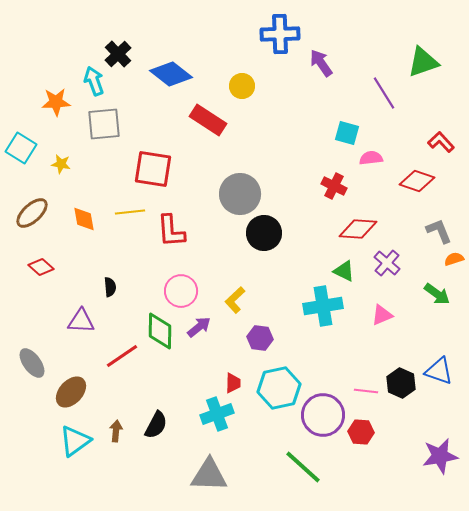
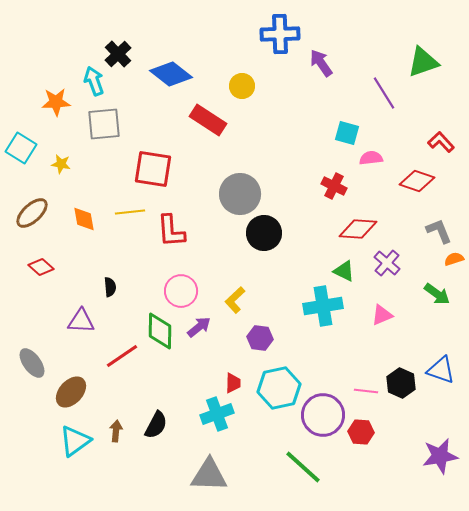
blue triangle at (439, 371): moved 2 px right, 1 px up
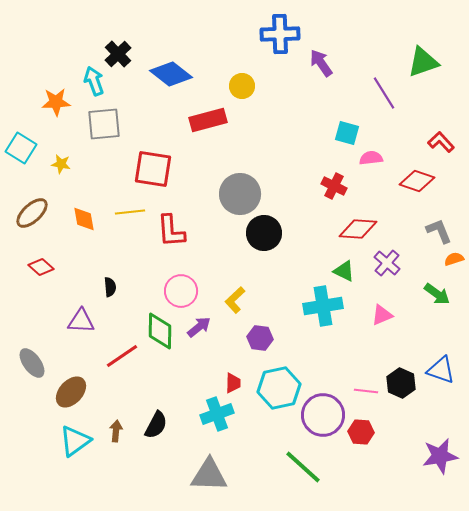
red rectangle at (208, 120): rotated 48 degrees counterclockwise
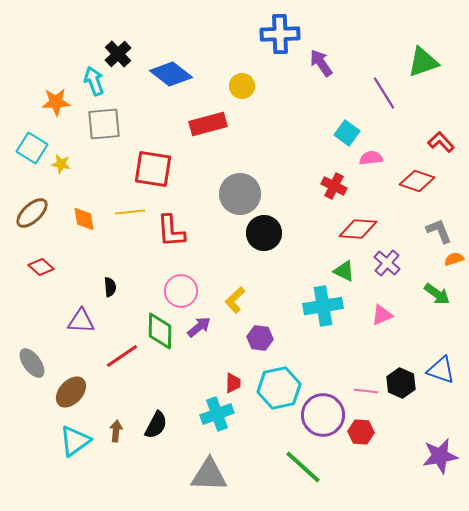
red rectangle at (208, 120): moved 4 px down
cyan square at (347, 133): rotated 20 degrees clockwise
cyan square at (21, 148): moved 11 px right
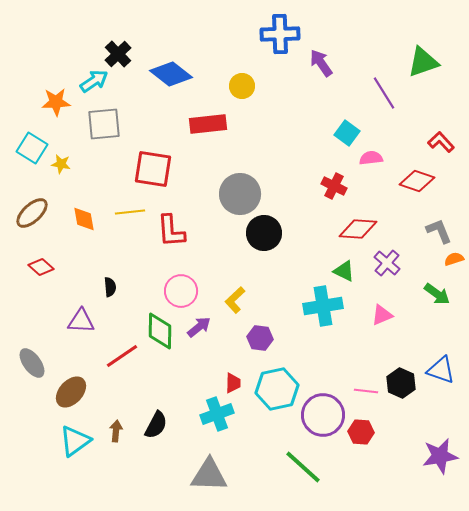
cyan arrow at (94, 81): rotated 76 degrees clockwise
red rectangle at (208, 124): rotated 9 degrees clockwise
cyan hexagon at (279, 388): moved 2 px left, 1 px down
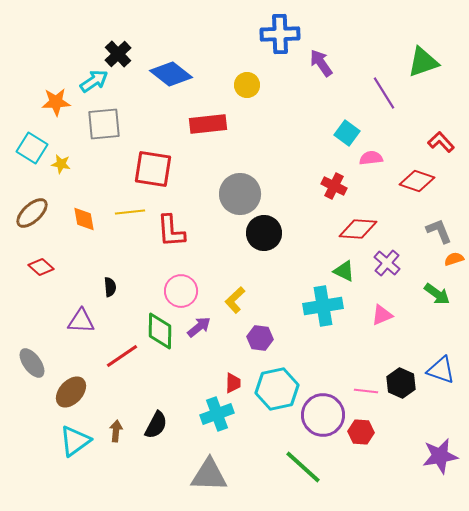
yellow circle at (242, 86): moved 5 px right, 1 px up
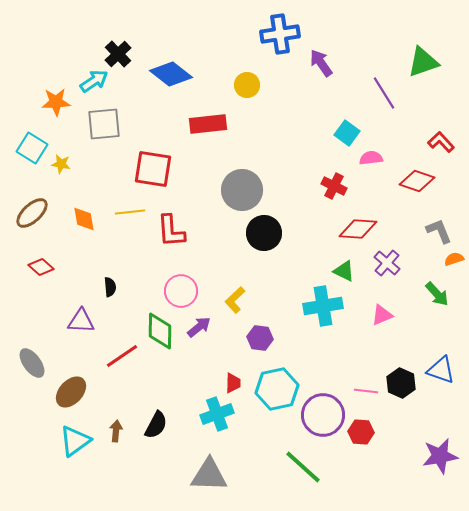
blue cross at (280, 34): rotated 6 degrees counterclockwise
gray circle at (240, 194): moved 2 px right, 4 px up
green arrow at (437, 294): rotated 12 degrees clockwise
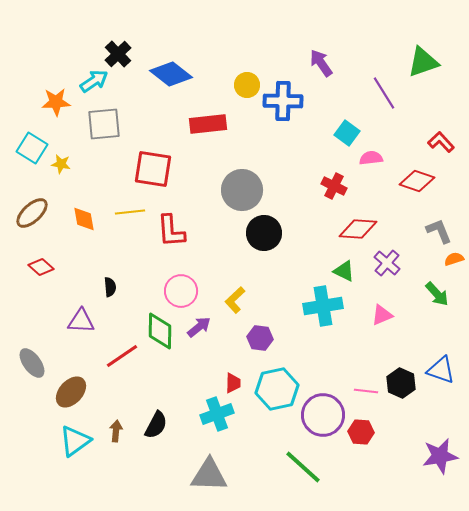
blue cross at (280, 34): moved 3 px right, 67 px down; rotated 9 degrees clockwise
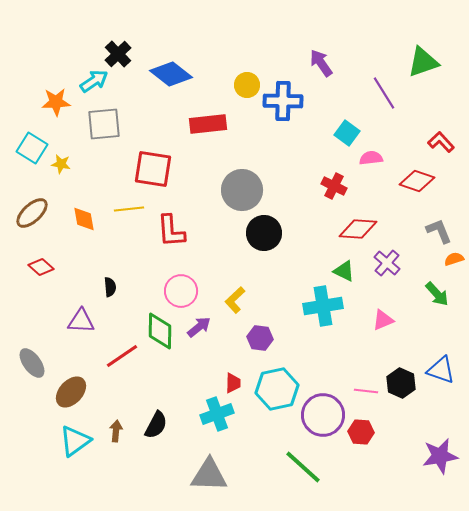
yellow line at (130, 212): moved 1 px left, 3 px up
pink triangle at (382, 315): moved 1 px right, 5 px down
